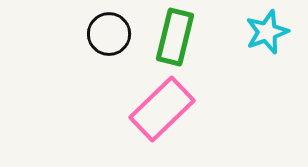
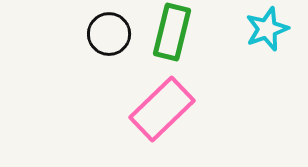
cyan star: moved 3 px up
green rectangle: moved 3 px left, 5 px up
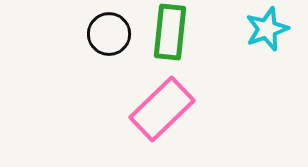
green rectangle: moved 2 px left; rotated 8 degrees counterclockwise
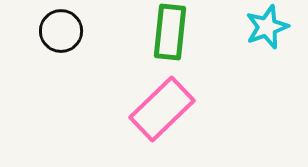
cyan star: moved 2 px up
black circle: moved 48 px left, 3 px up
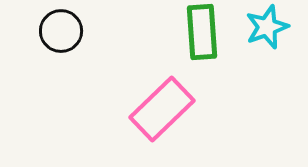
green rectangle: moved 32 px right; rotated 10 degrees counterclockwise
